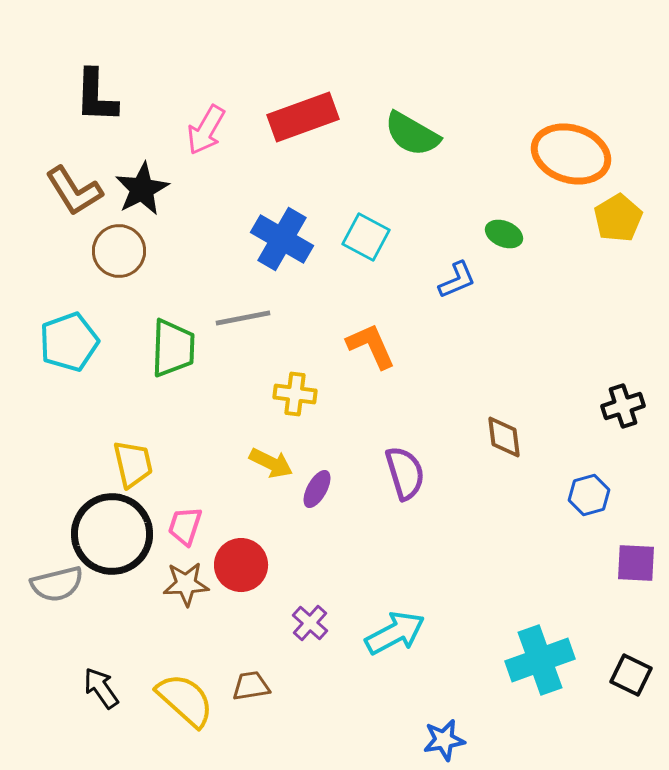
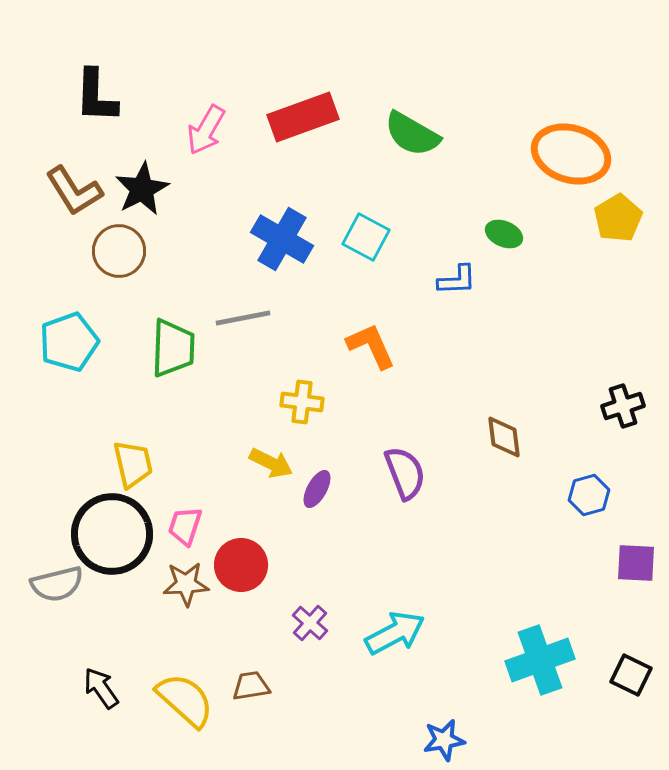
blue L-shape: rotated 21 degrees clockwise
yellow cross: moved 7 px right, 8 px down
purple semicircle: rotated 4 degrees counterclockwise
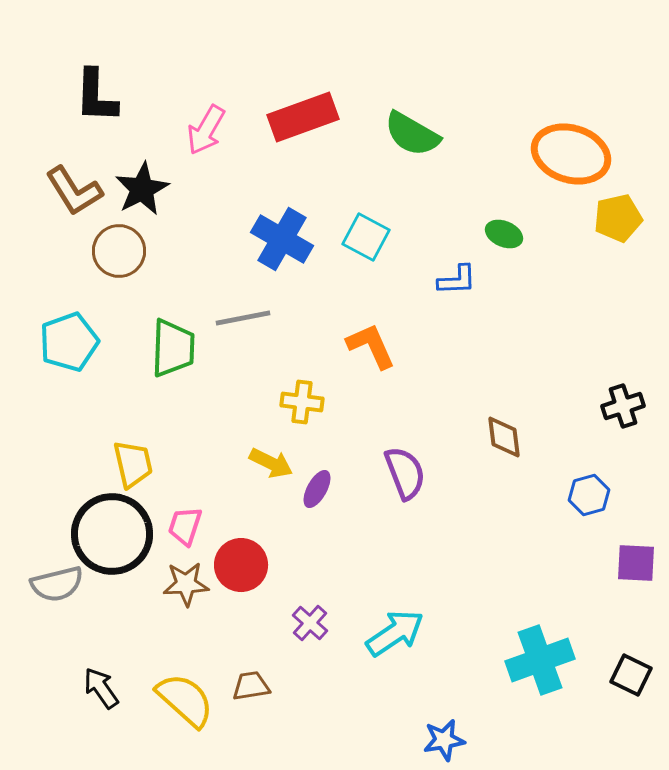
yellow pentagon: rotated 18 degrees clockwise
cyan arrow: rotated 6 degrees counterclockwise
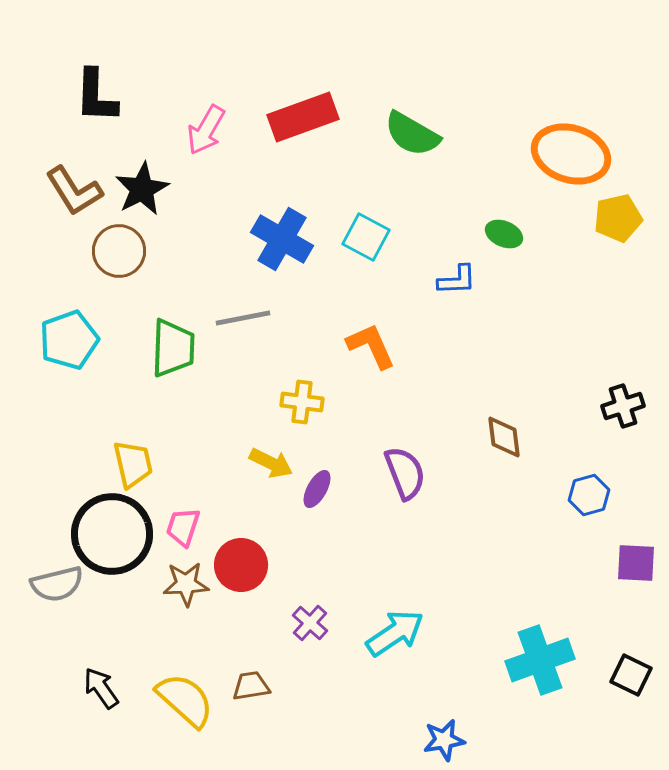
cyan pentagon: moved 2 px up
pink trapezoid: moved 2 px left, 1 px down
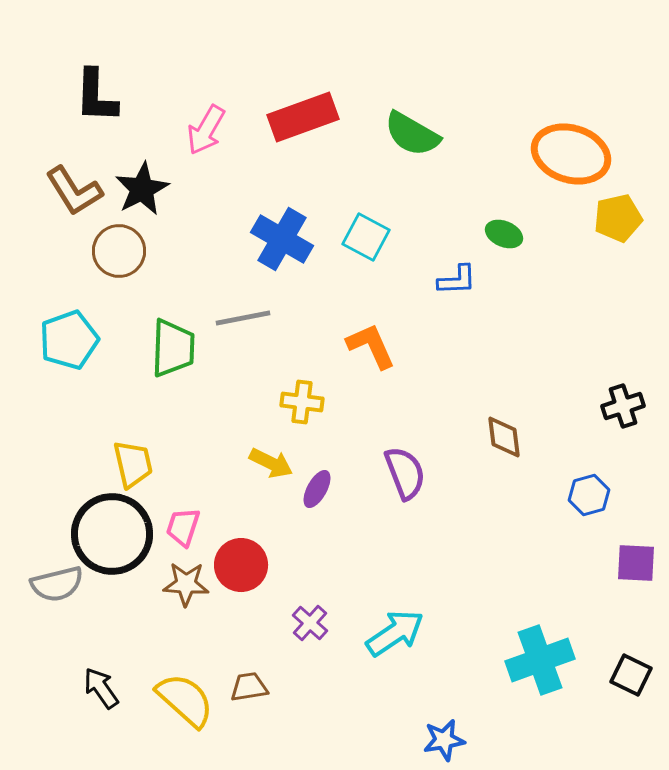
brown star: rotated 6 degrees clockwise
brown trapezoid: moved 2 px left, 1 px down
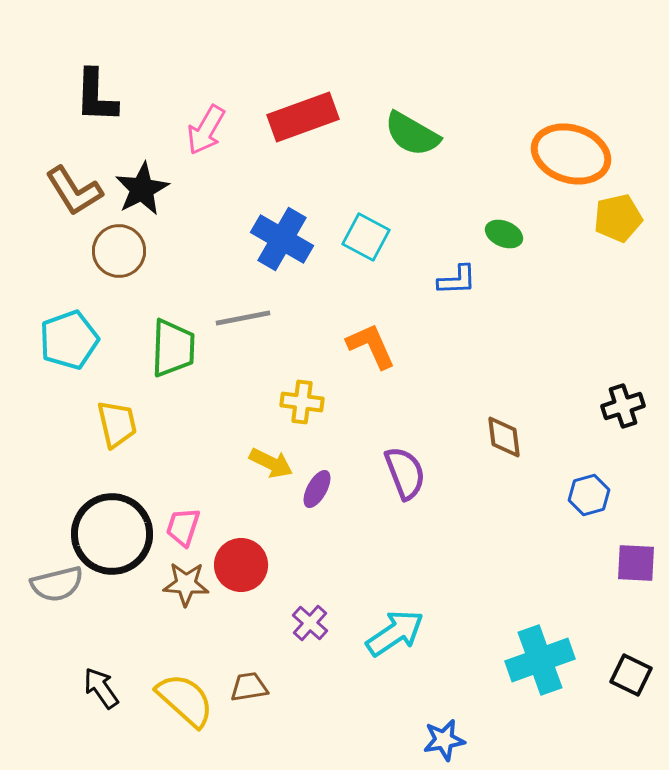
yellow trapezoid: moved 16 px left, 40 px up
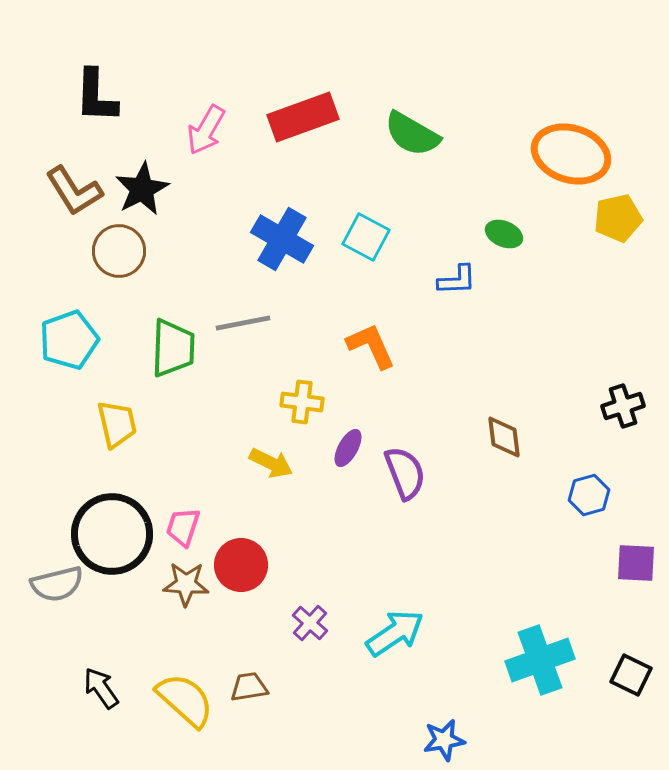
gray line: moved 5 px down
purple ellipse: moved 31 px right, 41 px up
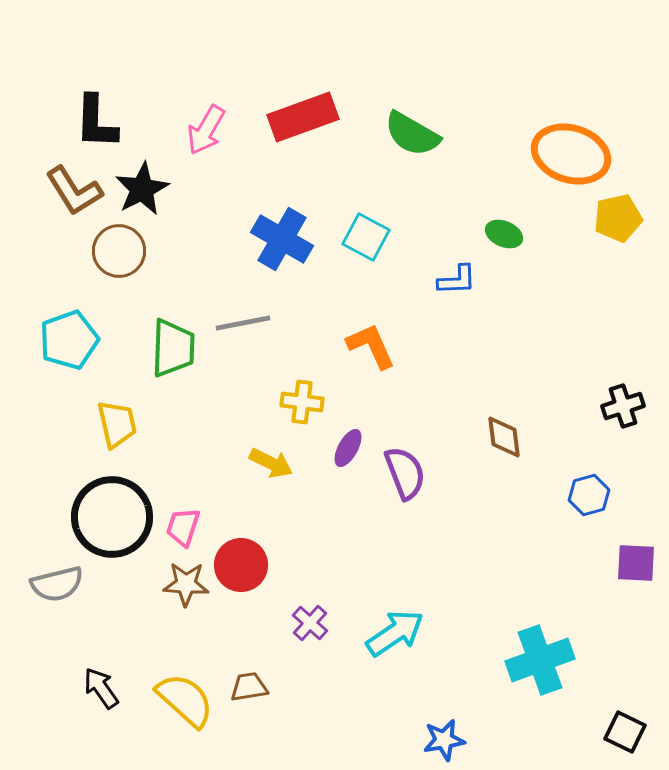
black L-shape: moved 26 px down
black circle: moved 17 px up
black square: moved 6 px left, 57 px down
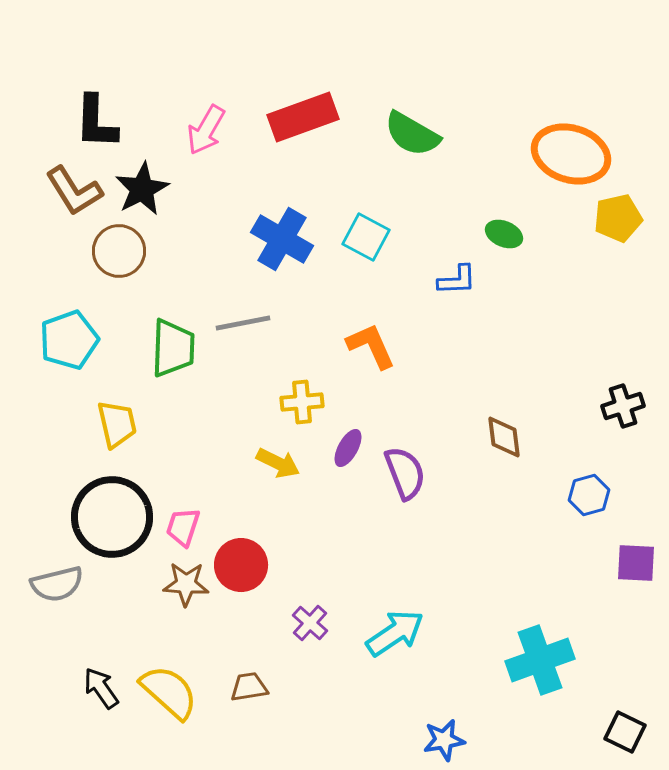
yellow cross: rotated 12 degrees counterclockwise
yellow arrow: moved 7 px right
yellow semicircle: moved 16 px left, 8 px up
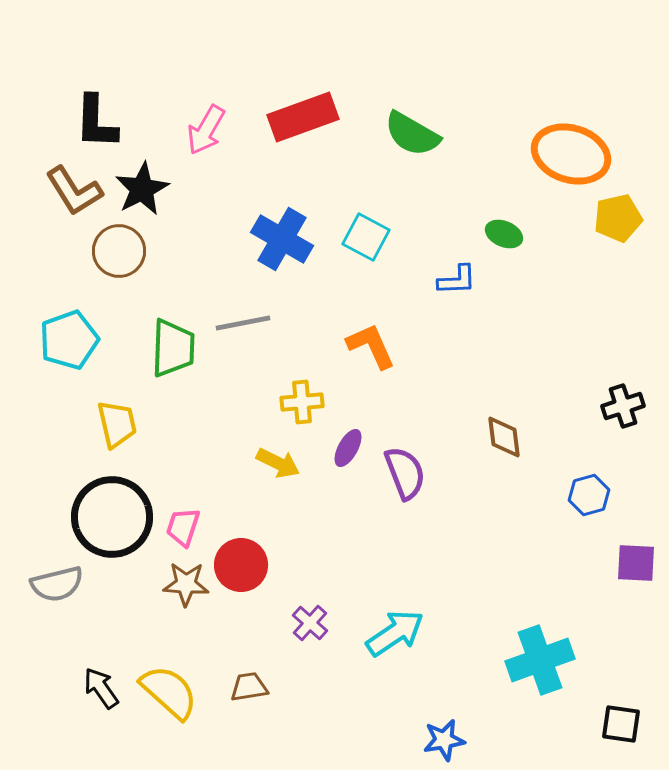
black square: moved 4 px left, 8 px up; rotated 18 degrees counterclockwise
